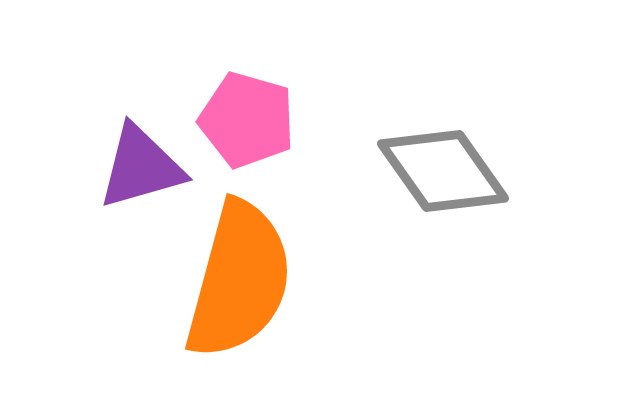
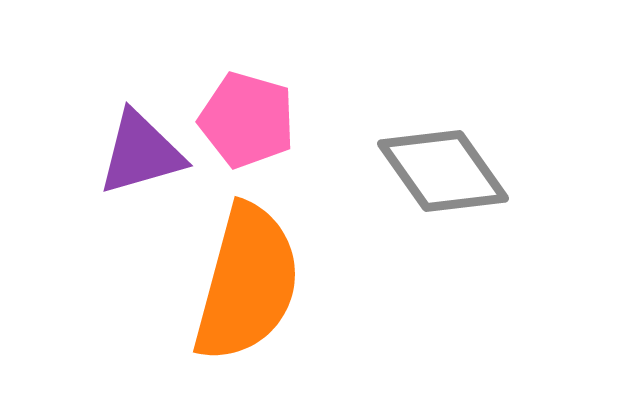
purple triangle: moved 14 px up
orange semicircle: moved 8 px right, 3 px down
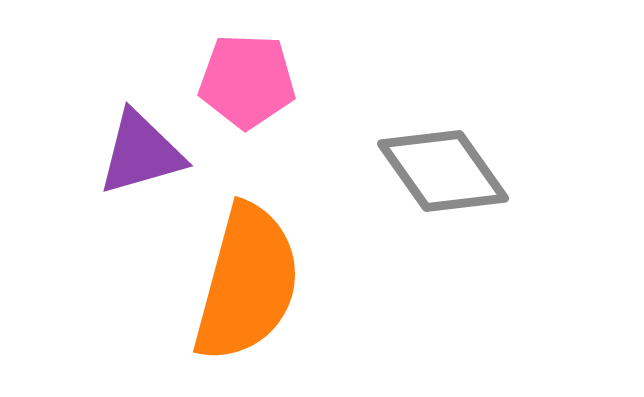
pink pentagon: moved 39 px up; rotated 14 degrees counterclockwise
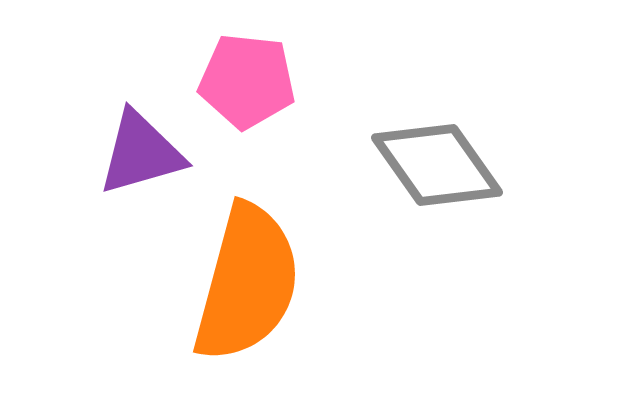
pink pentagon: rotated 4 degrees clockwise
gray diamond: moved 6 px left, 6 px up
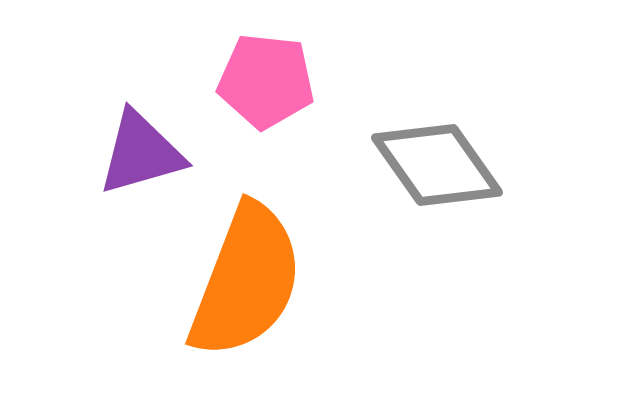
pink pentagon: moved 19 px right
orange semicircle: moved 1 px left, 2 px up; rotated 6 degrees clockwise
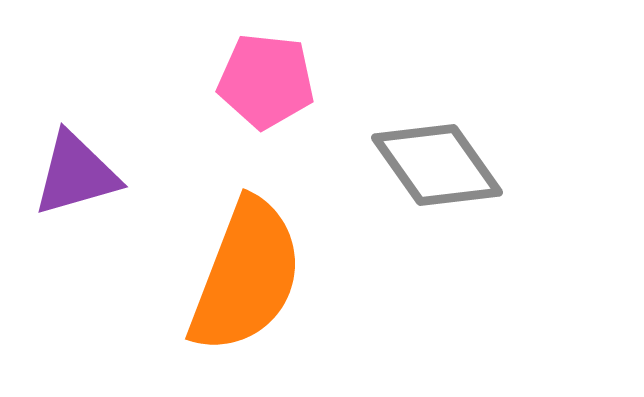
purple triangle: moved 65 px left, 21 px down
orange semicircle: moved 5 px up
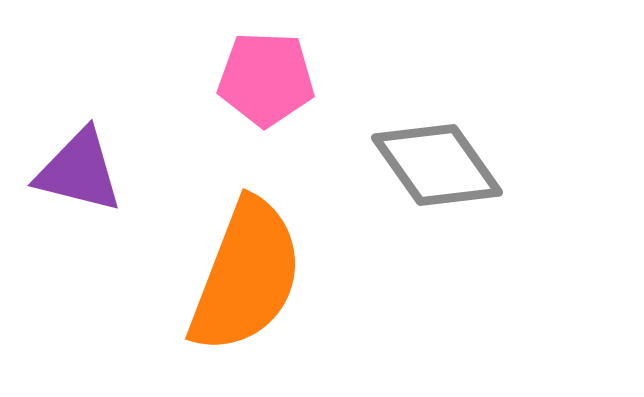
pink pentagon: moved 2 px up; rotated 4 degrees counterclockwise
purple triangle: moved 3 px right, 3 px up; rotated 30 degrees clockwise
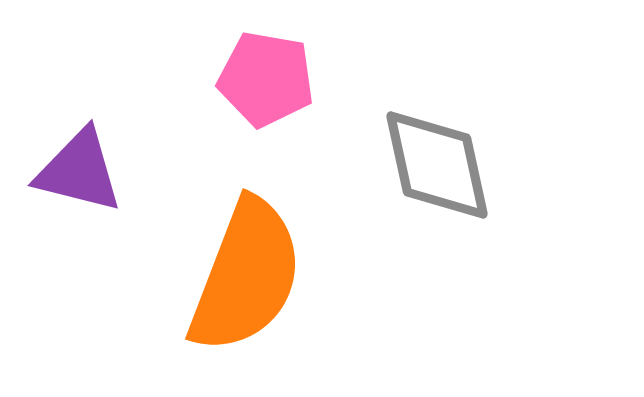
pink pentagon: rotated 8 degrees clockwise
gray diamond: rotated 23 degrees clockwise
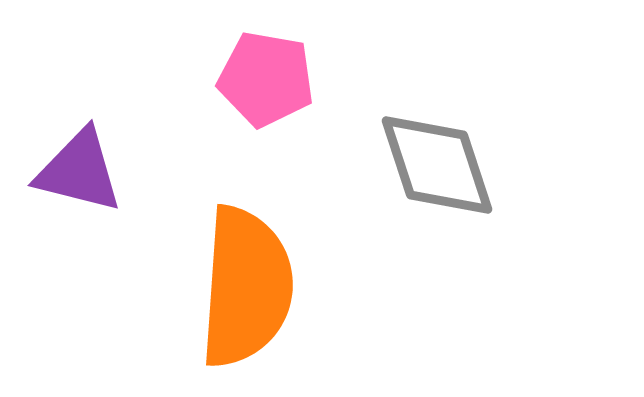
gray diamond: rotated 6 degrees counterclockwise
orange semicircle: moved 11 px down; rotated 17 degrees counterclockwise
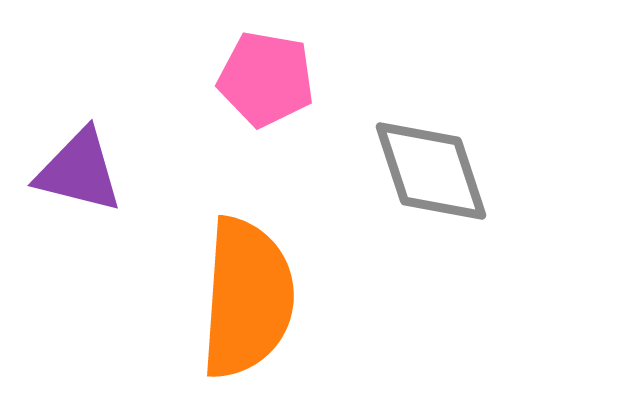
gray diamond: moved 6 px left, 6 px down
orange semicircle: moved 1 px right, 11 px down
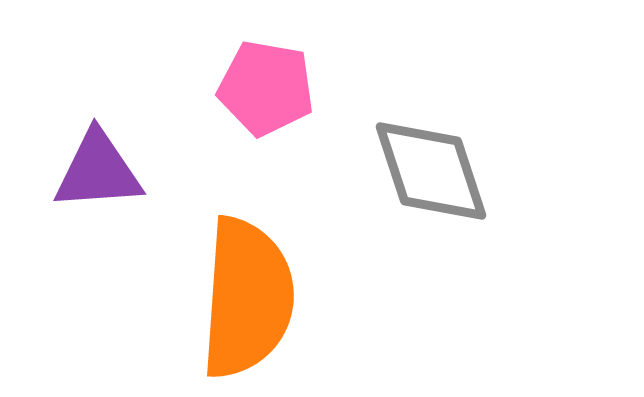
pink pentagon: moved 9 px down
purple triangle: moved 19 px right; rotated 18 degrees counterclockwise
